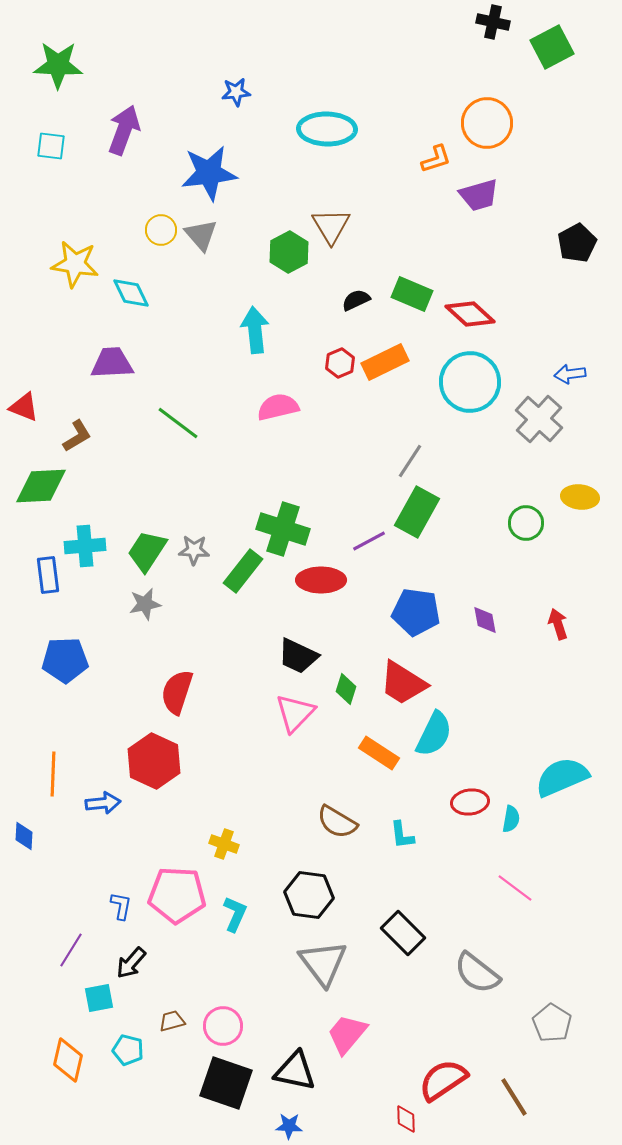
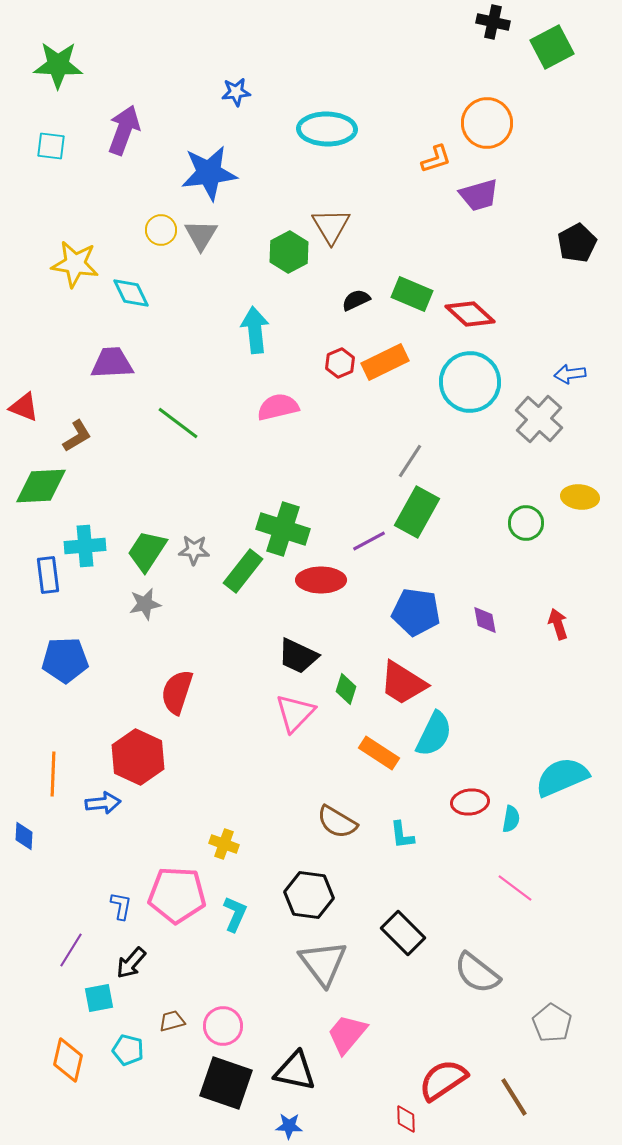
gray triangle at (201, 235): rotated 12 degrees clockwise
red hexagon at (154, 761): moved 16 px left, 4 px up
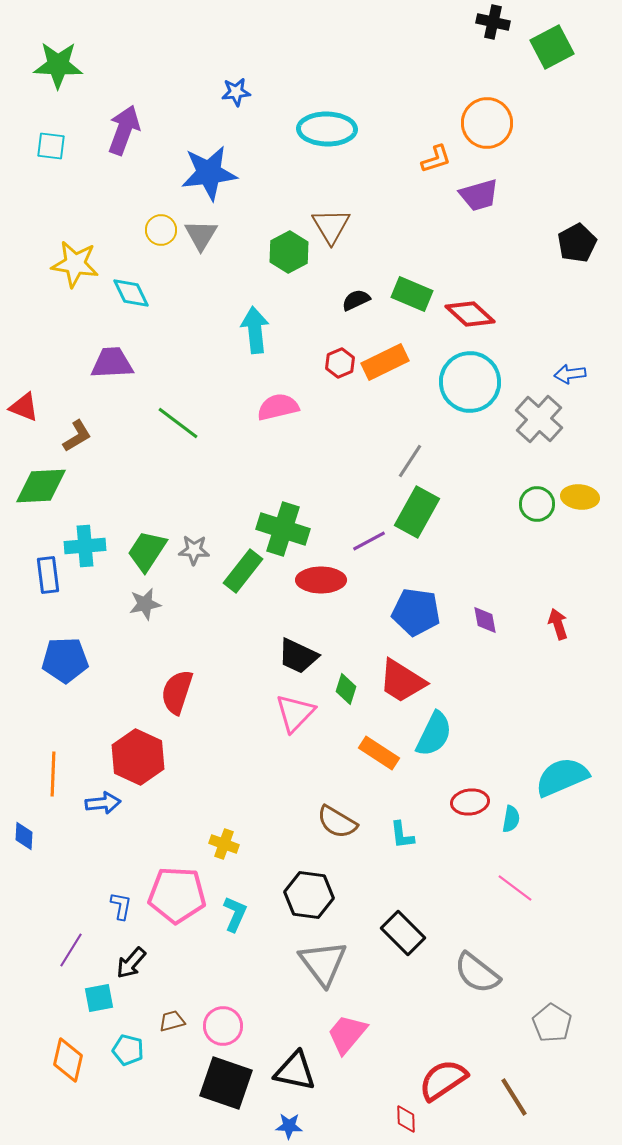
green circle at (526, 523): moved 11 px right, 19 px up
red trapezoid at (403, 683): moved 1 px left, 2 px up
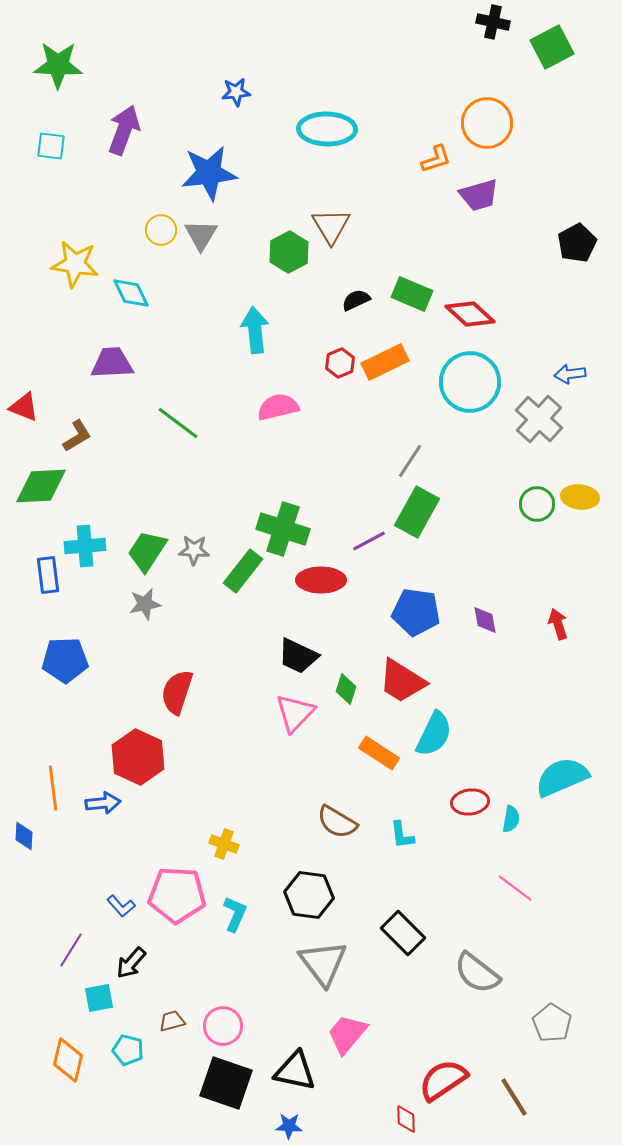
orange line at (53, 774): moved 14 px down; rotated 9 degrees counterclockwise
blue L-shape at (121, 906): rotated 128 degrees clockwise
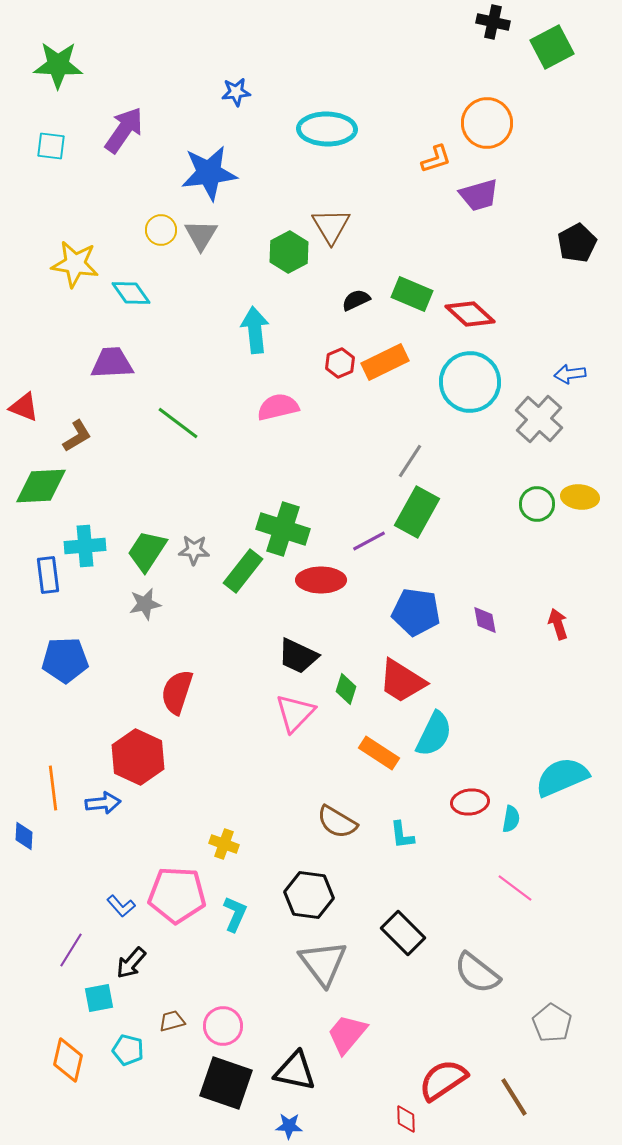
purple arrow at (124, 130): rotated 15 degrees clockwise
cyan diamond at (131, 293): rotated 9 degrees counterclockwise
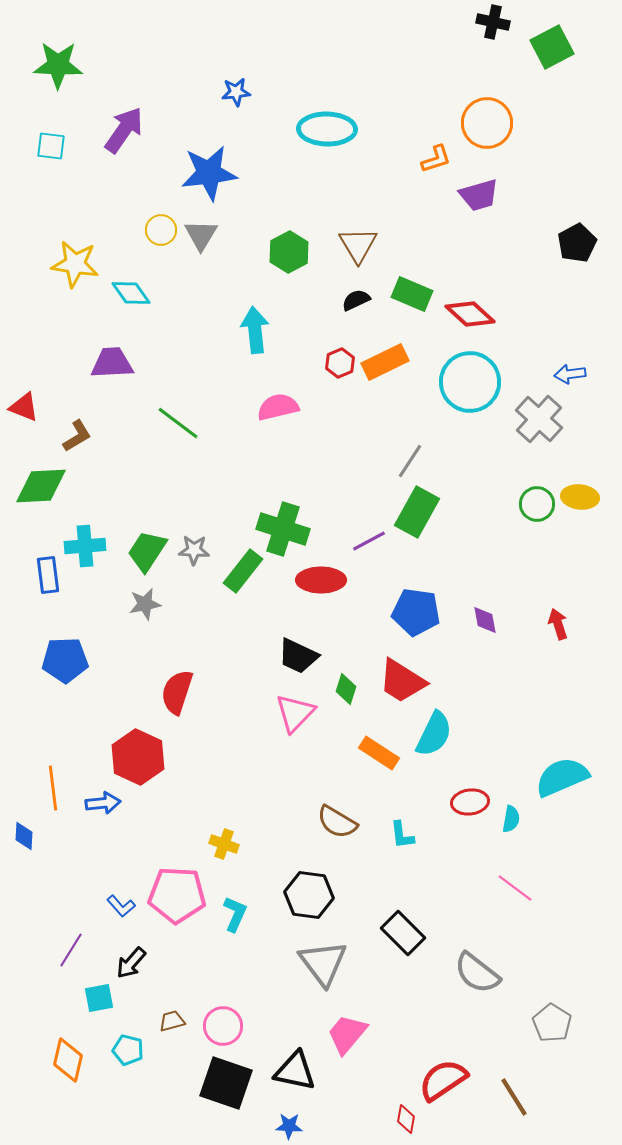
brown triangle at (331, 226): moved 27 px right, 19 px down
red diamond at (406, 1119): rotated 12 degrees clockwise
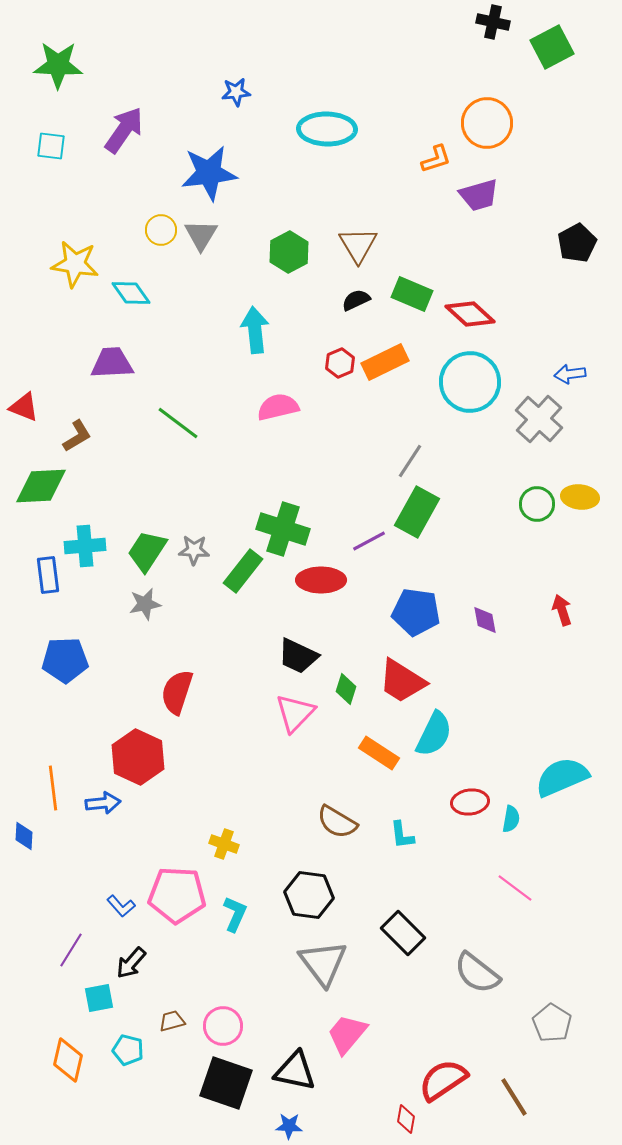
red arrow at (558, 624): moved 4 px right, 14 px up
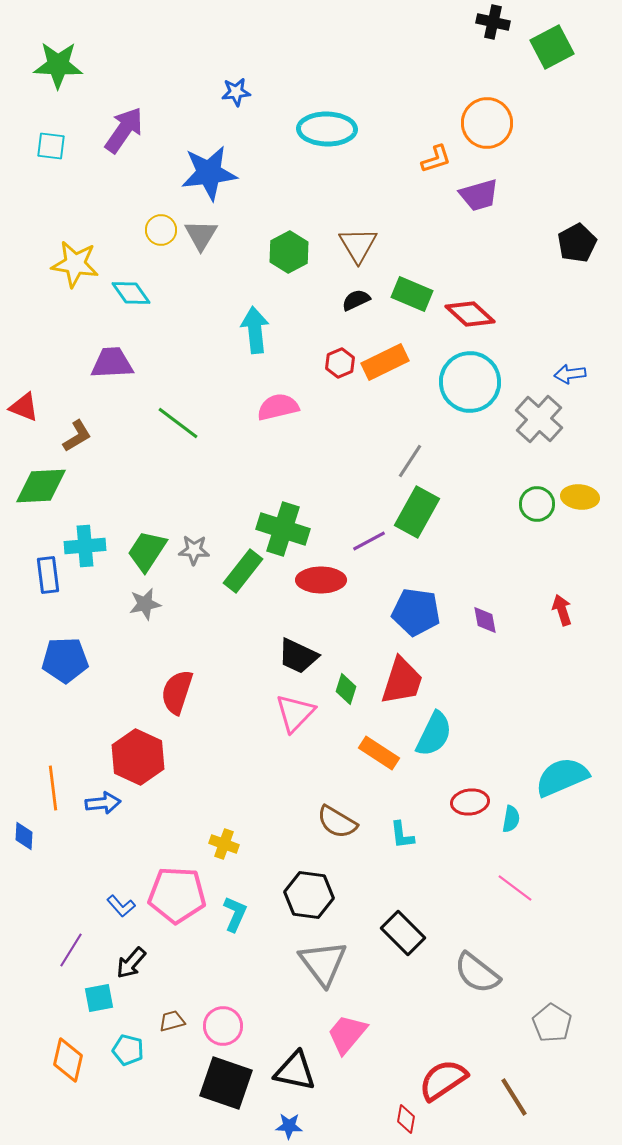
red trapezoid at (402, 681): rotated 104 degrees counterclockwise
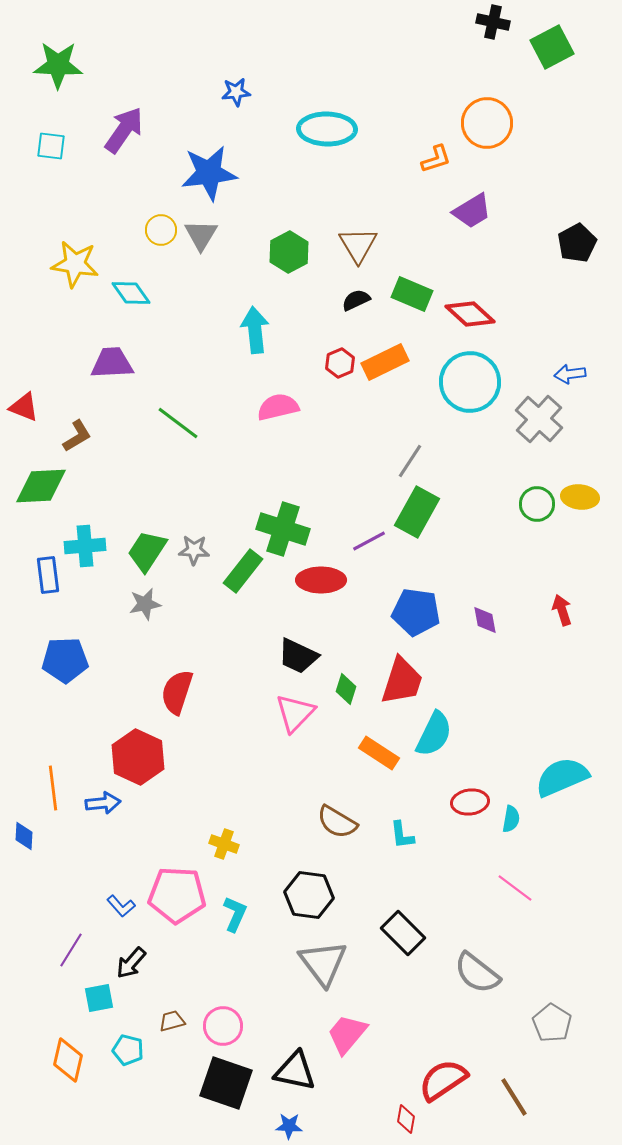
purple trapezoid at (479, 195): moved 7 px left, 16 px down; rotated 15 degrees counterclockwise
